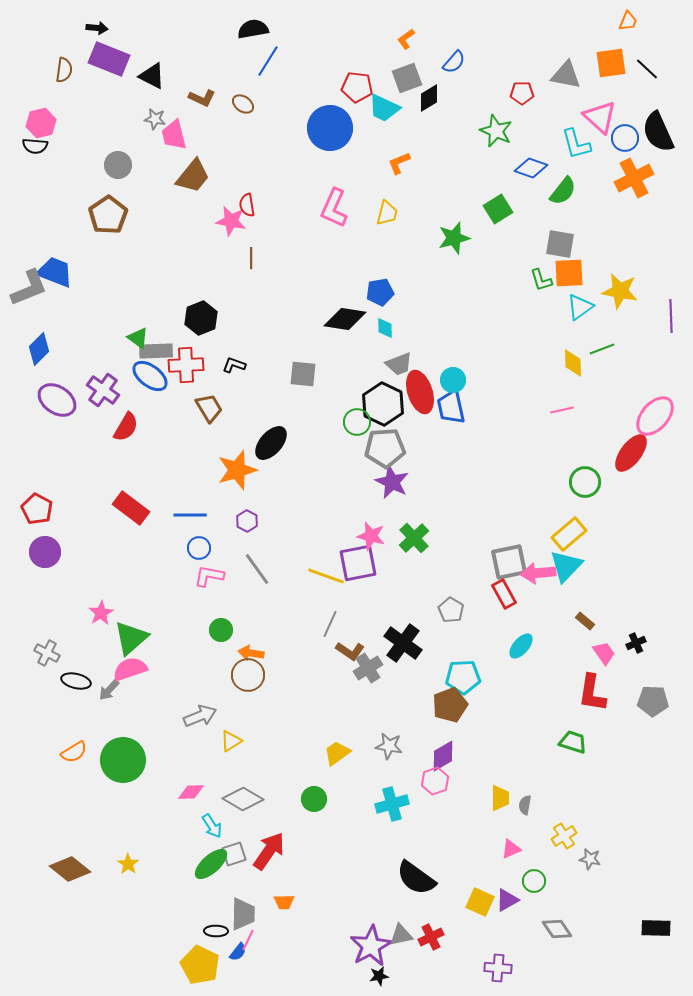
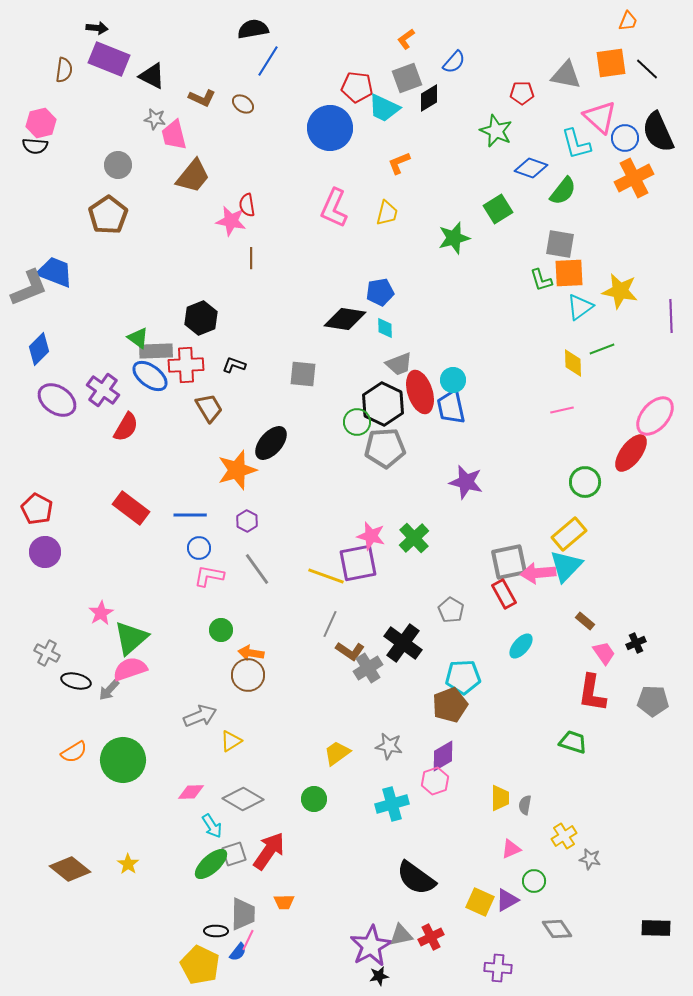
purple star at (392, 482): moved 74 px right; rotated 12 degrees counterclockwise
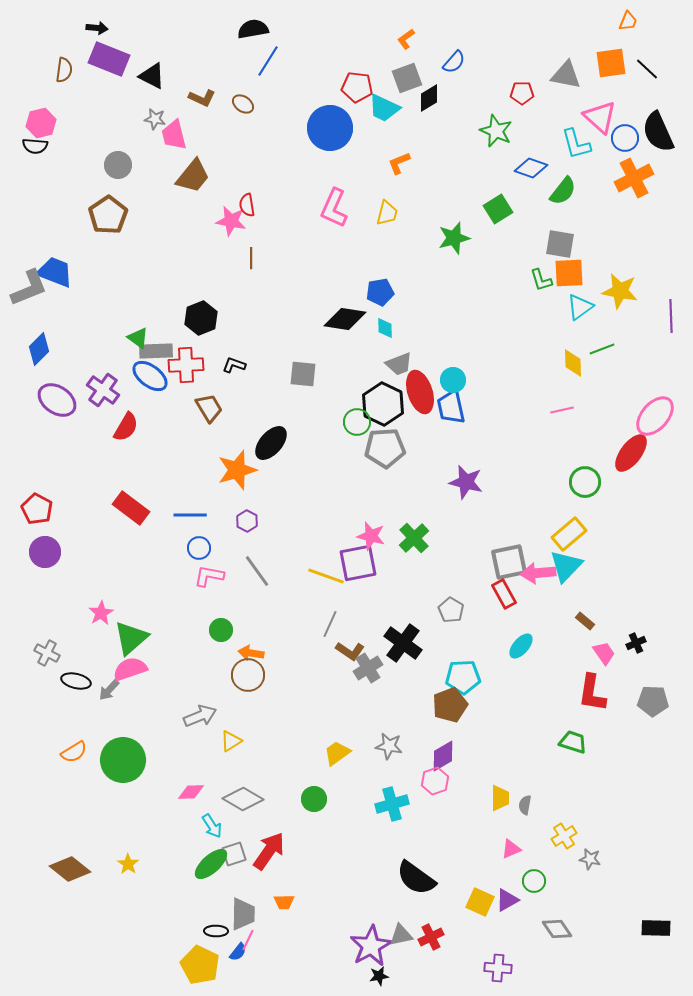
gray line at (257, 569): moved 2 px down
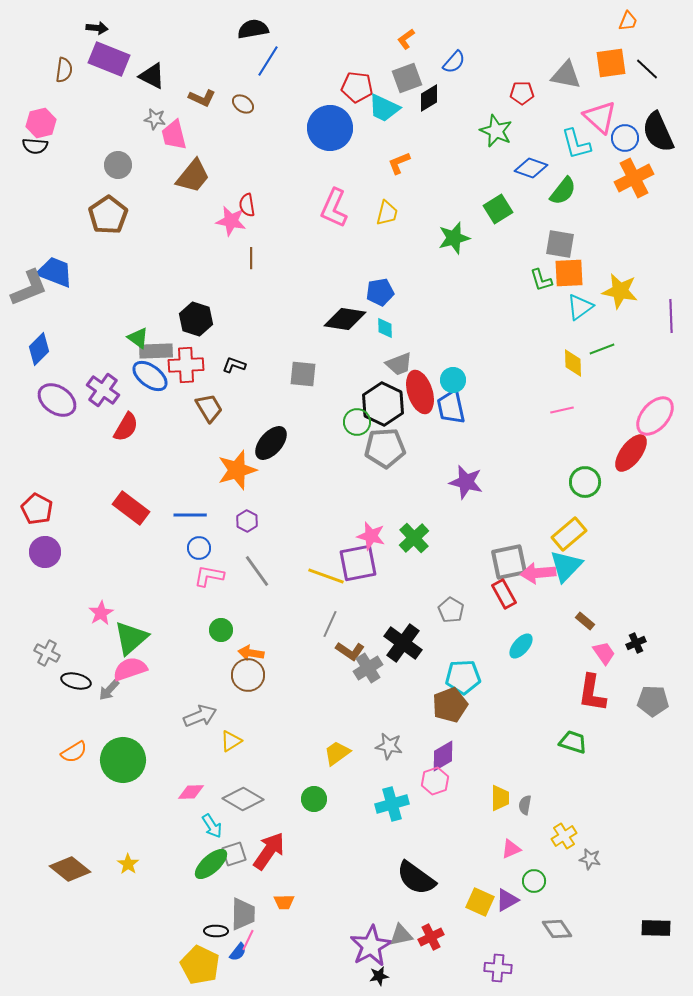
black hexagon at (201, 318): moved 5 px left, 1 px down; rotated 20 degrees counterclockwise
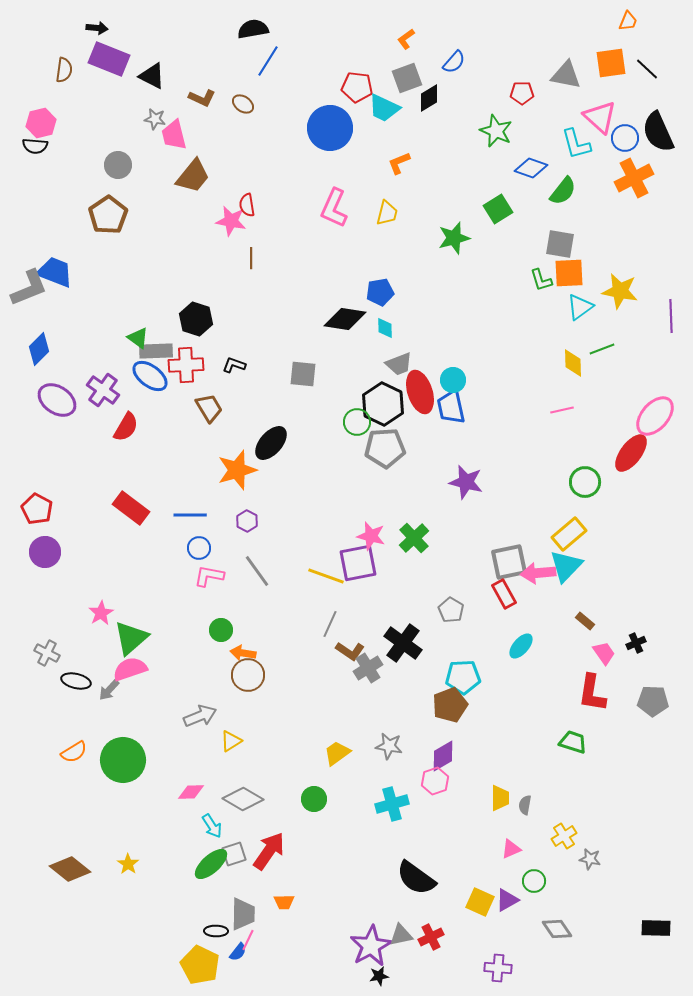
orange arrow at (251, 653): moved 8 px left
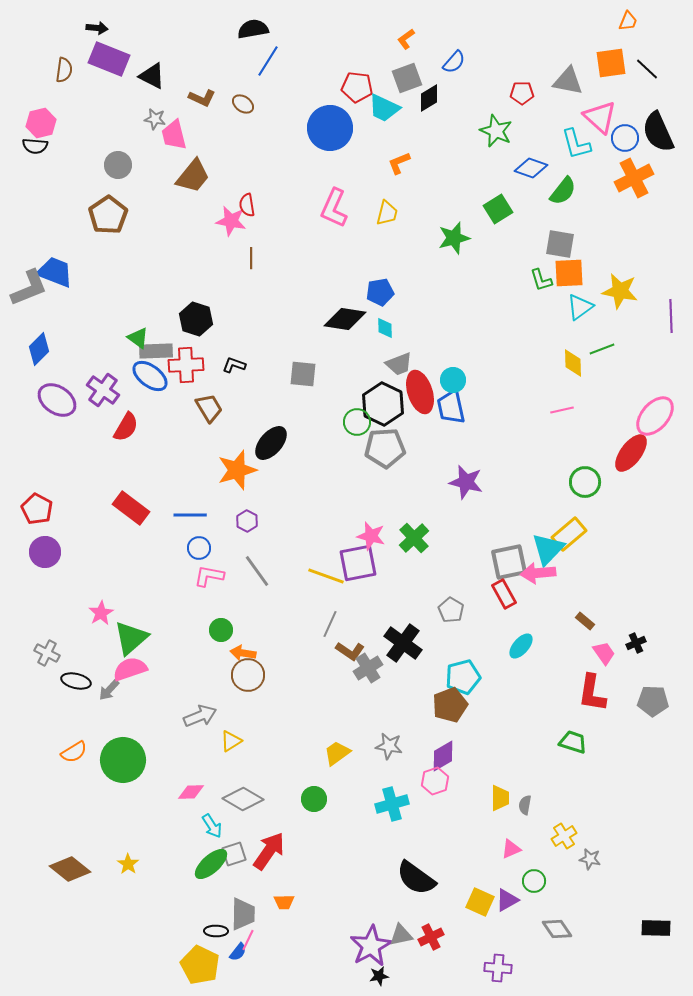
gray triangle at (566, 75): moved 2 px right, 6 px down
cyan triangle at (566, 566): moved 18 px left, 17 px up
cyan pentagon at (463, 677): rotated 12 degrees counterclockwise
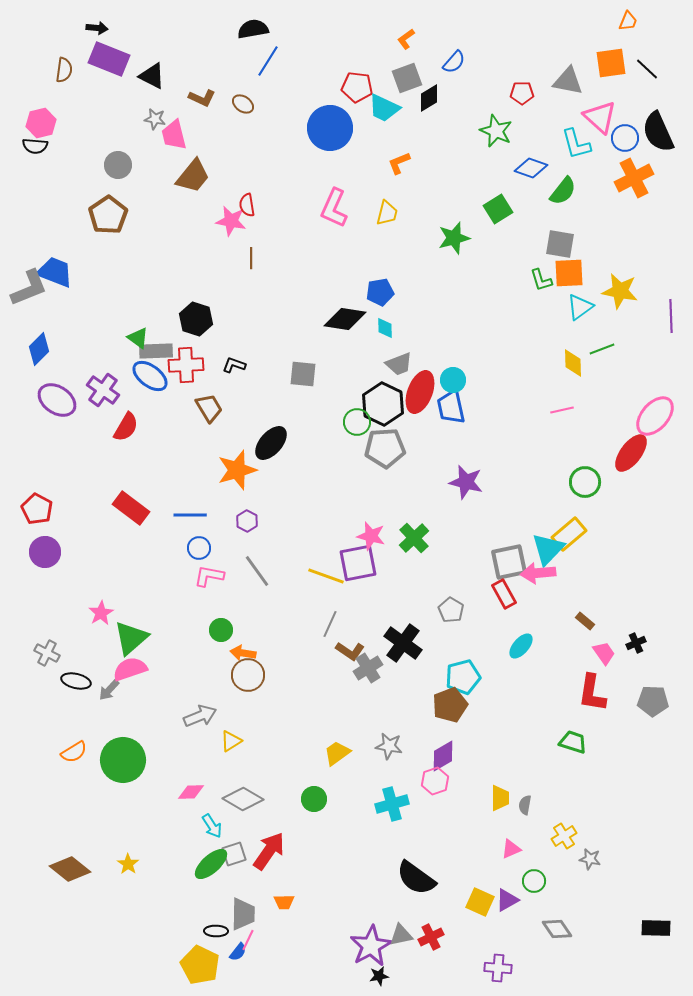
red ellipse at (420, 392): rotated 39 degrees clockwise
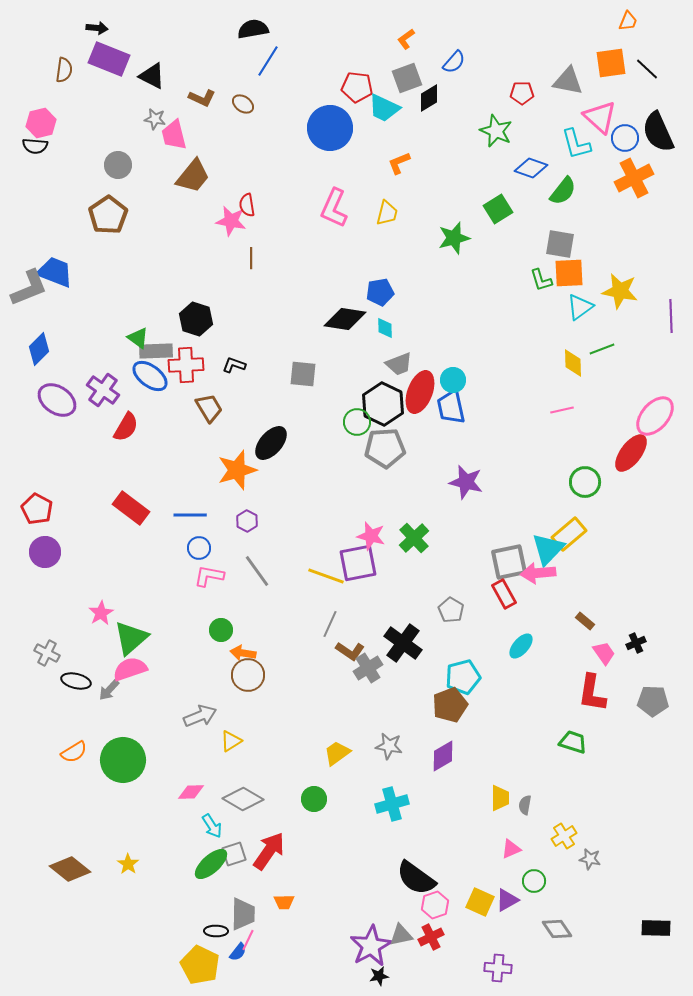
pink hexagon at (435, 781): moved 124 px down
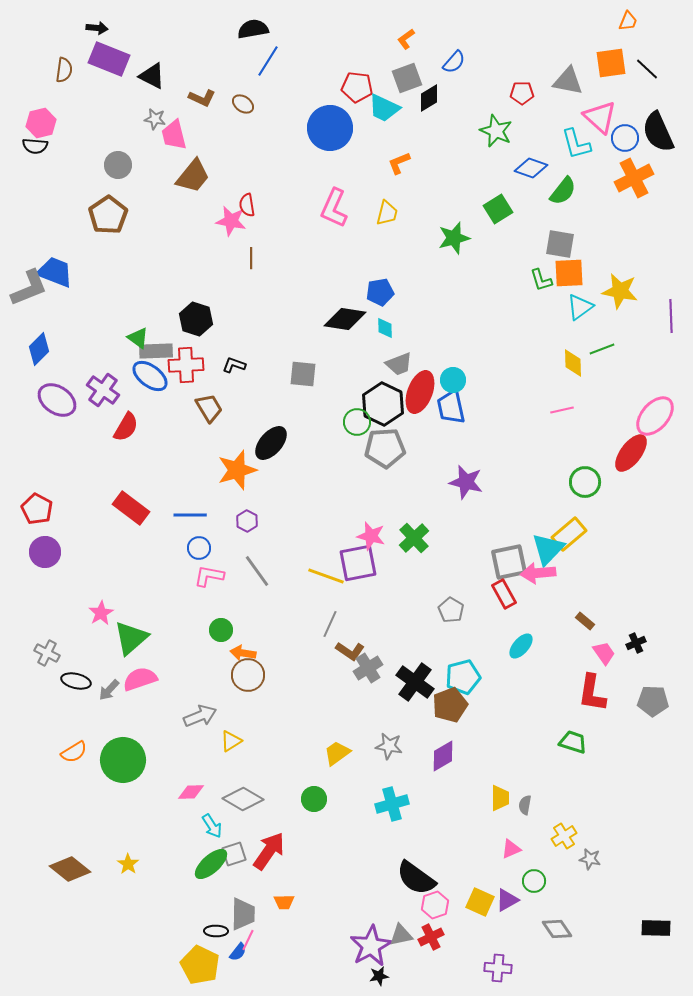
black cross at (403, 643): moved 12 px right, 39 px down
pink semicircle at (130, 669): moved 10 px right, 10 px down
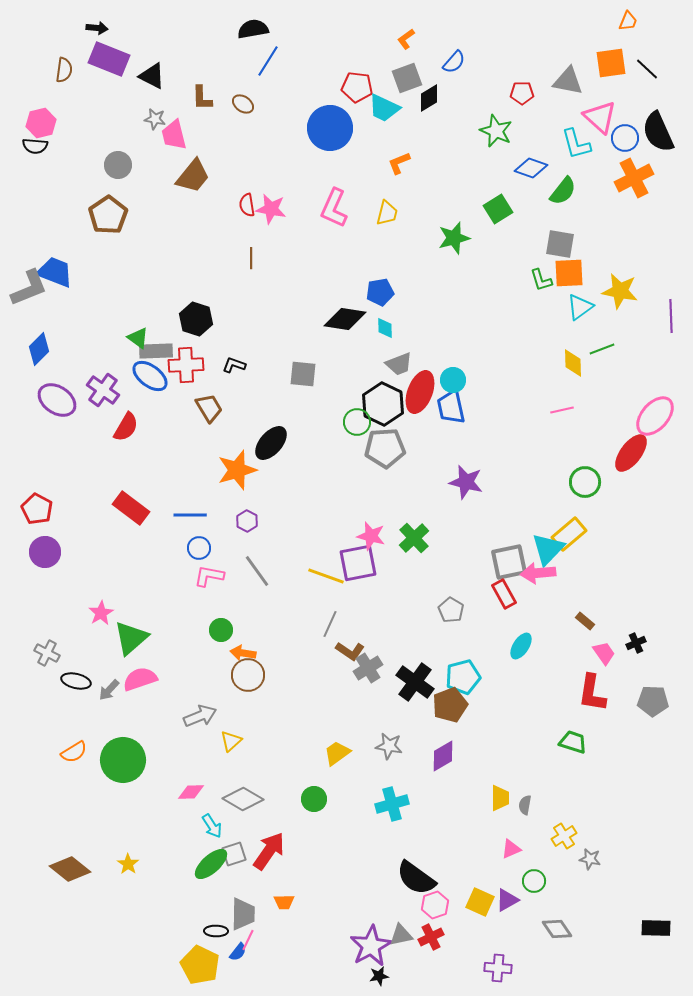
brown L-shape at (202, 98): rotated 64 degrees clockwise
pink star at (231, 221): moved 40 px right, 12 px up
cyan ellipse at (521, 646): rotated 8 degrees counterclockwise
yellow triangle at (231, 741): rotated 10 degrees counterclockwise
